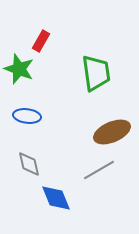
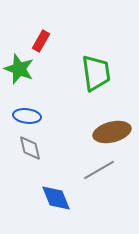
brown ellipse: rotated 9 degrees clockwise
gray diamond: moved 1 px right, 16 px up
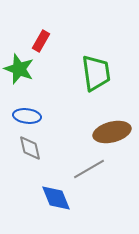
gray line: moved 10 px left, 1 px up
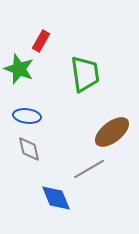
green trapezoid: moved 11 px left, 1 px down
brown ellipse: rotated 24 degrees counterclockwise
gray diamond: moved 1 px left, 1 px down
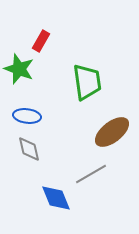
green trapezoid: moved 2 px right, 8 px down
gray line: moved 2 px right, 5 px down
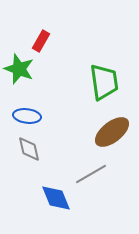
green trapezoid: moved 17 px right
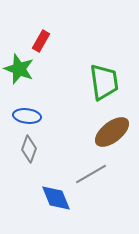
gray diamond: rotated 32 degrees clockwise
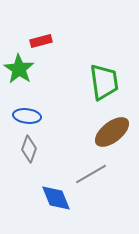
red rectangle: rotated 45 degrees clockwise
green star: rotated 12 degrees clockwise
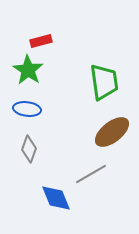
green star: moved 9 px right, 1 px down
blue ellipse: moved 7 px up
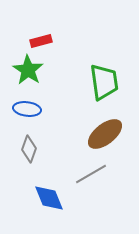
brown ellipse: moved 7 px left, 2 px down
blue diamond: moved 7 px left
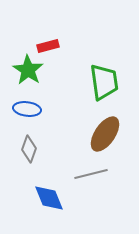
red rectangle: moved 7 px right, 5 px down
brown ellipse: rotated 18 degrees counterclockwise
gray line: rotated 16 degrees clockwise
